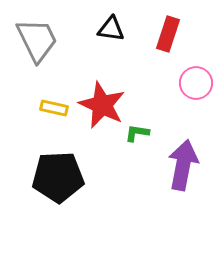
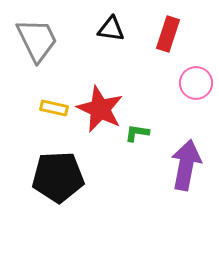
red star: moved 2 px left, 4 px down
purple arrow: moved 3 px right
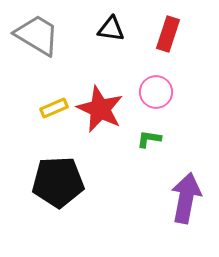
gray trapezoid: moved 5 px up; rotated 33 degrees counterclockwise
pink circle: moved 40 px left, 9 px down
yellow rectangle: rotated 36 degrees counterclockwise
green L-shape: moved 12 px right, 6 px down
purple arrow: moved 33 px down
black pentagon: moved 5 px down
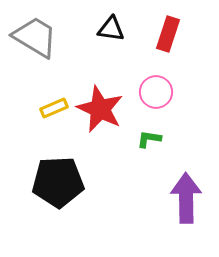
gray trapezoid: moved 2 px left, 2 px down
purple arrow: rotated 12 degrees counterclockwise
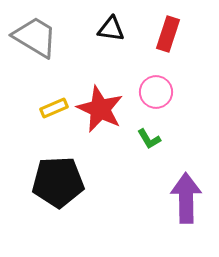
green L-shape: rotated 130 degrees counterclockwise
